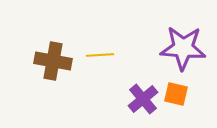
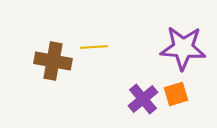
yellow line: moved 6 px left, 8 px up
orange square: rotated 30 degrees counterclockwise
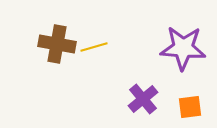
yellow line: rotated 12 degrees counterclockwise
brown cross: moved 4 px right, 17 px up
orange square: moved 14 px right, 13 px down; rotated 10 degrees clockwise
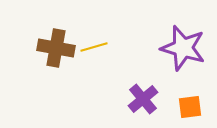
brown cross: moved 1 px left, 4 px down
purple star: rotated 12 degrees clockwise
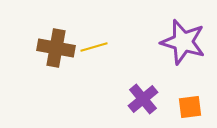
purple star: moved 6 px up
